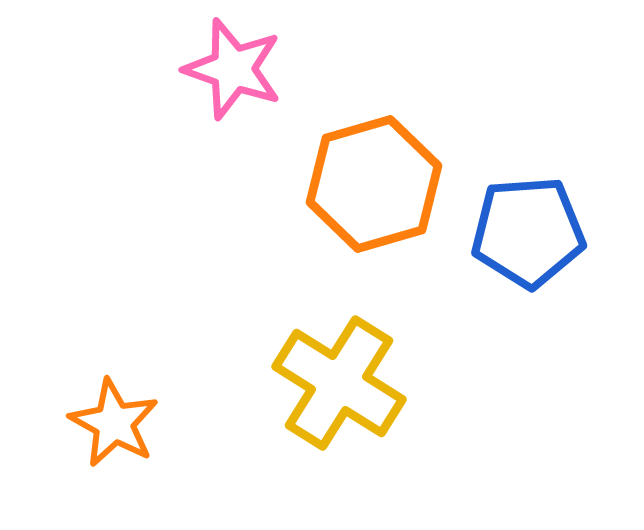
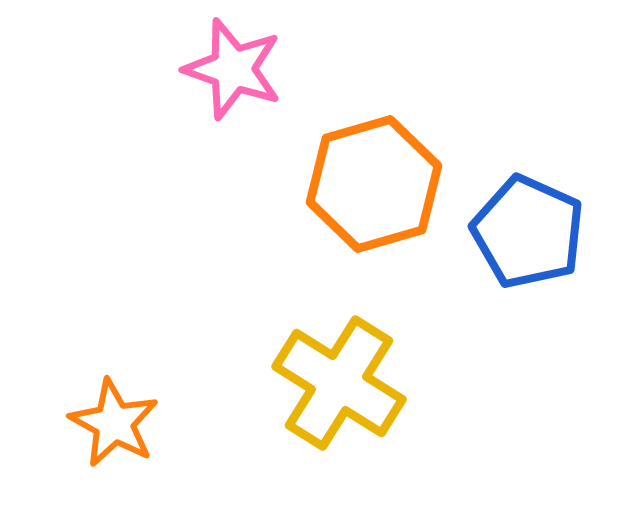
blue pentagon: rotated 28 degrees clockwise
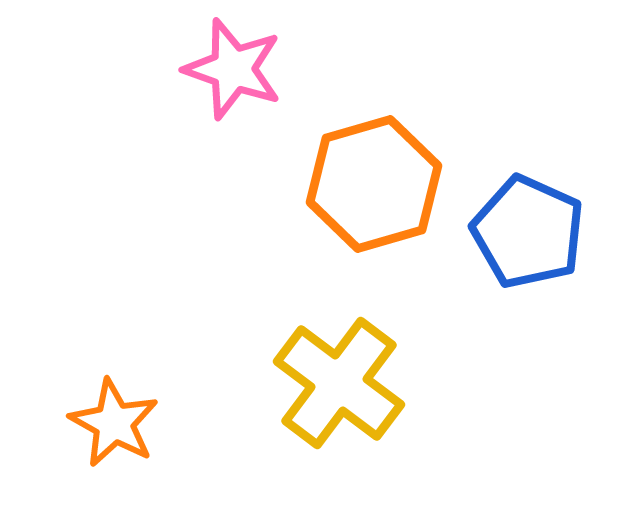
yellow cross: rotated 5 degrees clockwise
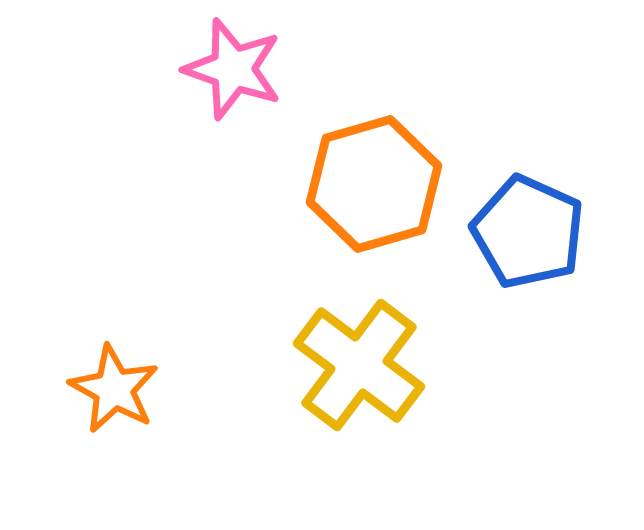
yellow cross: moved 20 px right, 18 px up
orange star: moved 34 px up
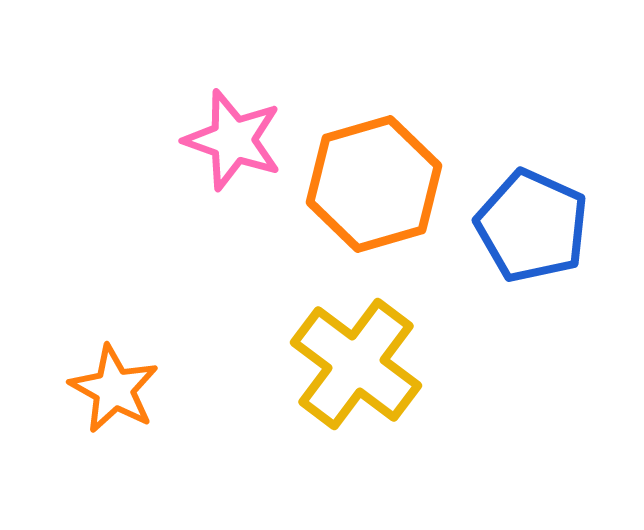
pink star: moved 71 px down
blue pentagon: moved 4 px right, 6 px up
yellow cross: moved 3 px left, 1 px up
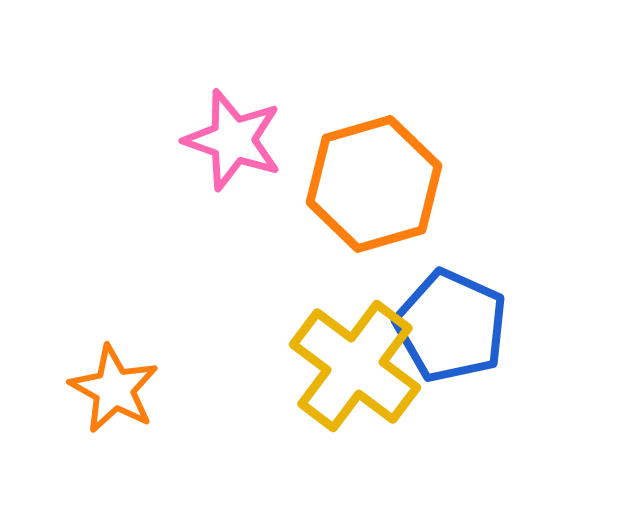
blue pentagon: moved 81 px left, 100 px down
yellow cross: moved 1 px left, 2 px down
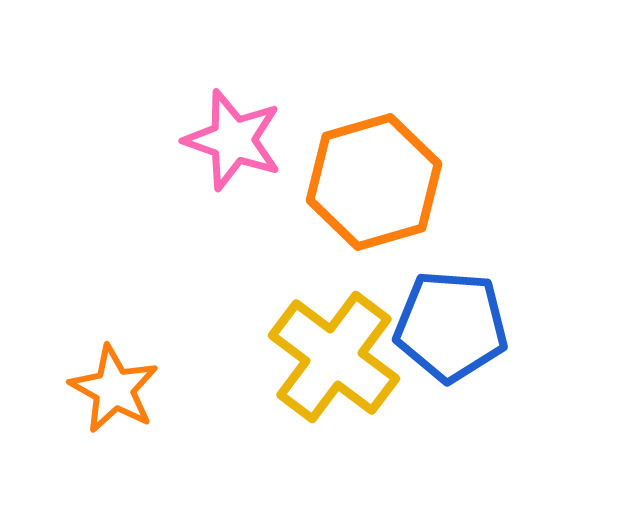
orange hexagon: moved 2 px up
blue pentagon: rotated 20 degrees counterclockwise
yellow cross: moved 21 px left, 9 px up
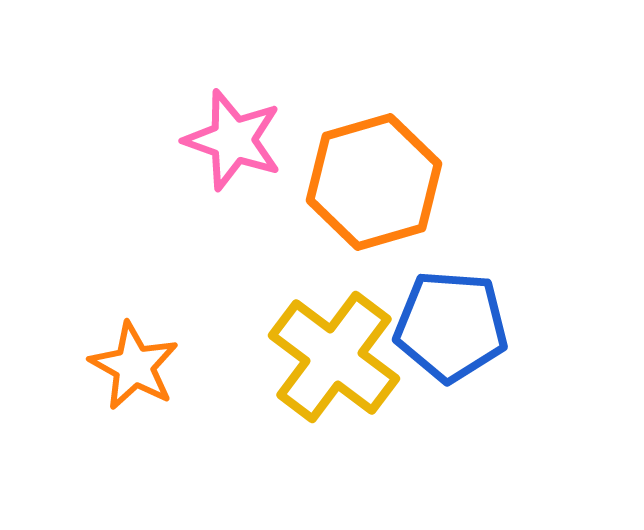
orange star: moved 20 px right, 23 px up
